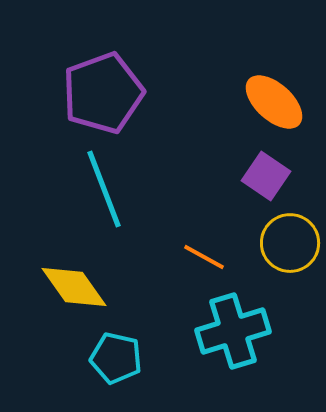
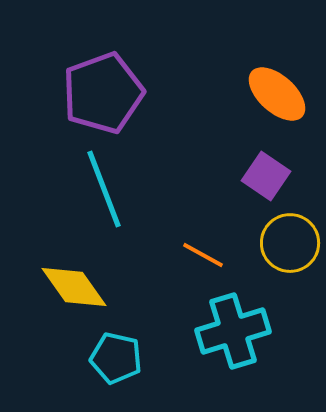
orange ellipse: moved 3 px right, 8 px up
orange line: moved 1 px left, 2 px up
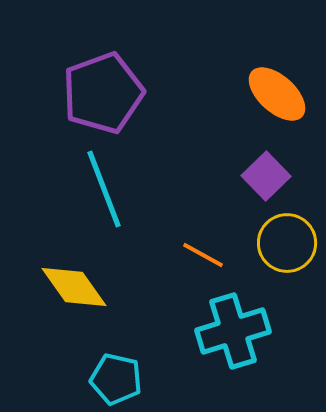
purple square: rotated 12 degrees clockwise
yellow circle: moved 3 px left
cyan pentagon: moved 21 px down
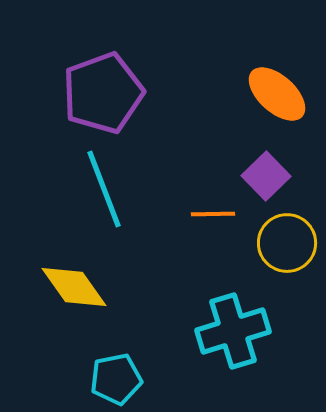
orange line: moved 10 px right, 41 px up; rotated 30 degrees counterclockwise
cyan pentagon: rotated 24 degrees counterclockwise
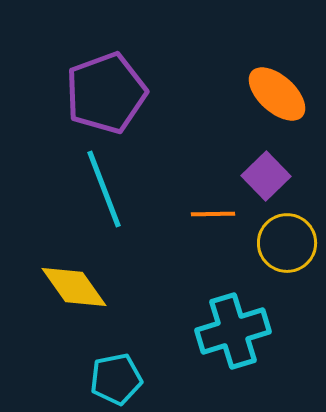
purple pentagon: moved 3 px right
